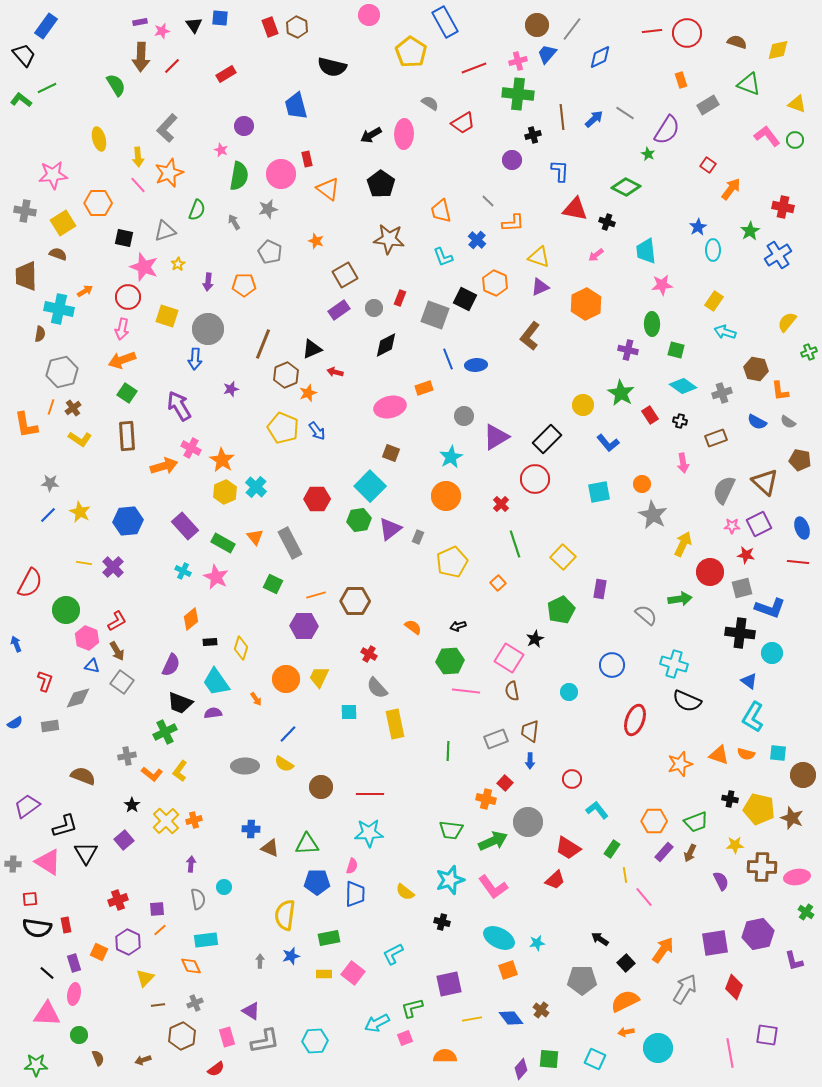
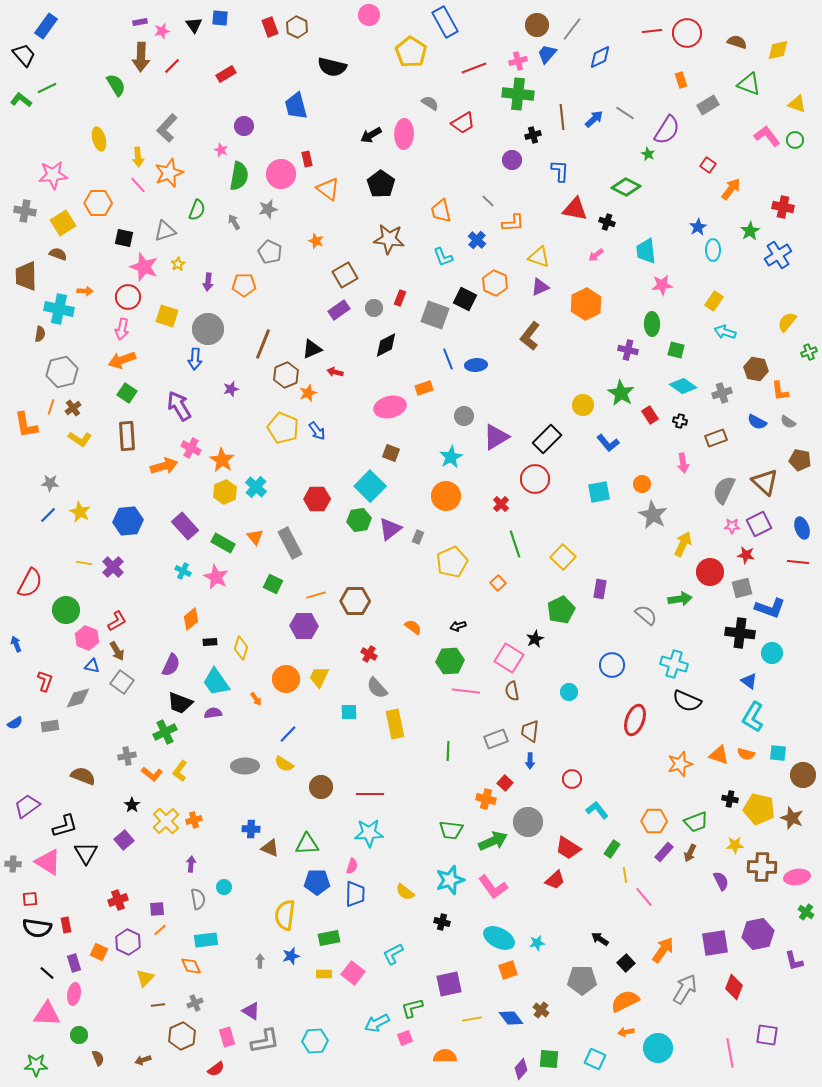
orange arrow at (85, 291): rotated 35 degrees clockwise
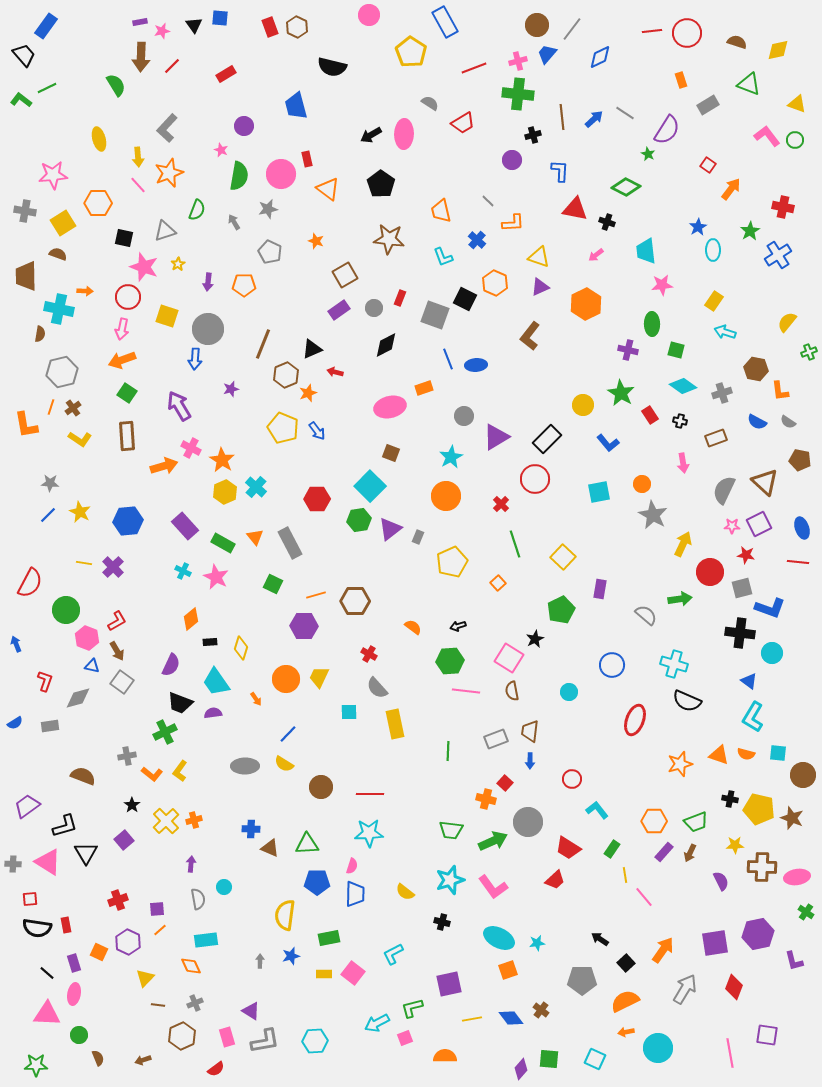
brown line at (158, 1005): rotated 16 degrees clockwise
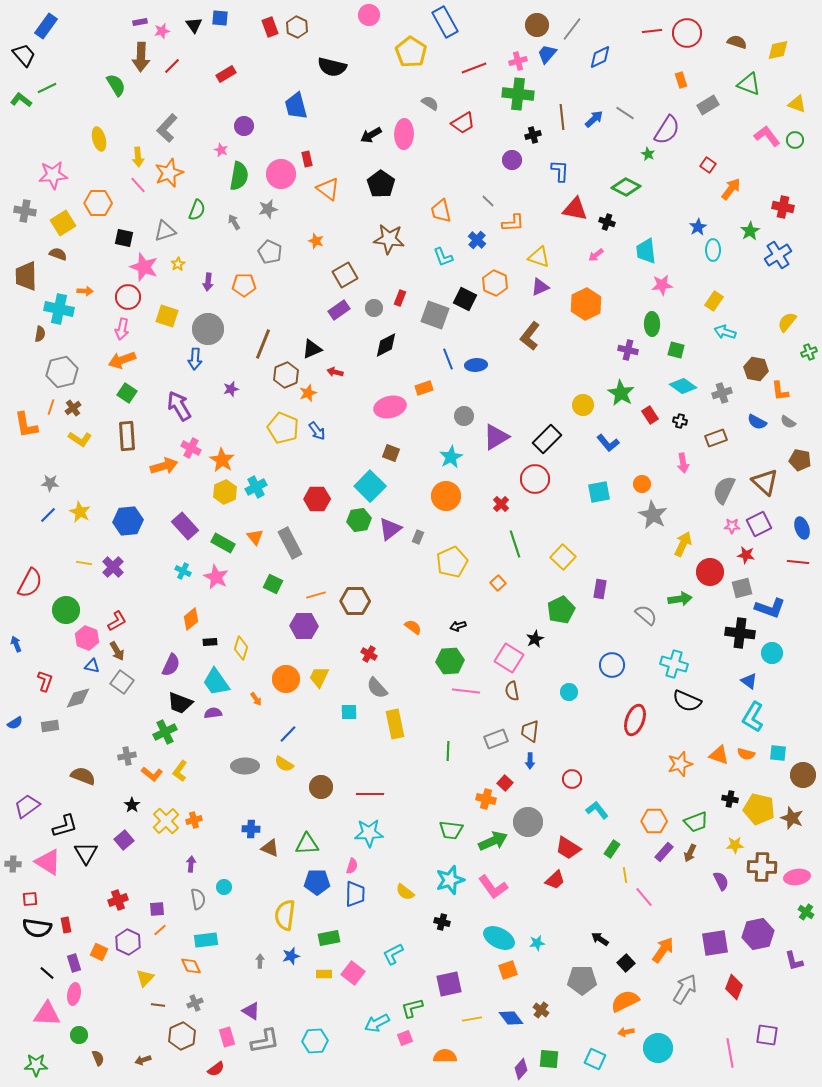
cyan cross at (256, 487): rotated 20 degrees clockwise
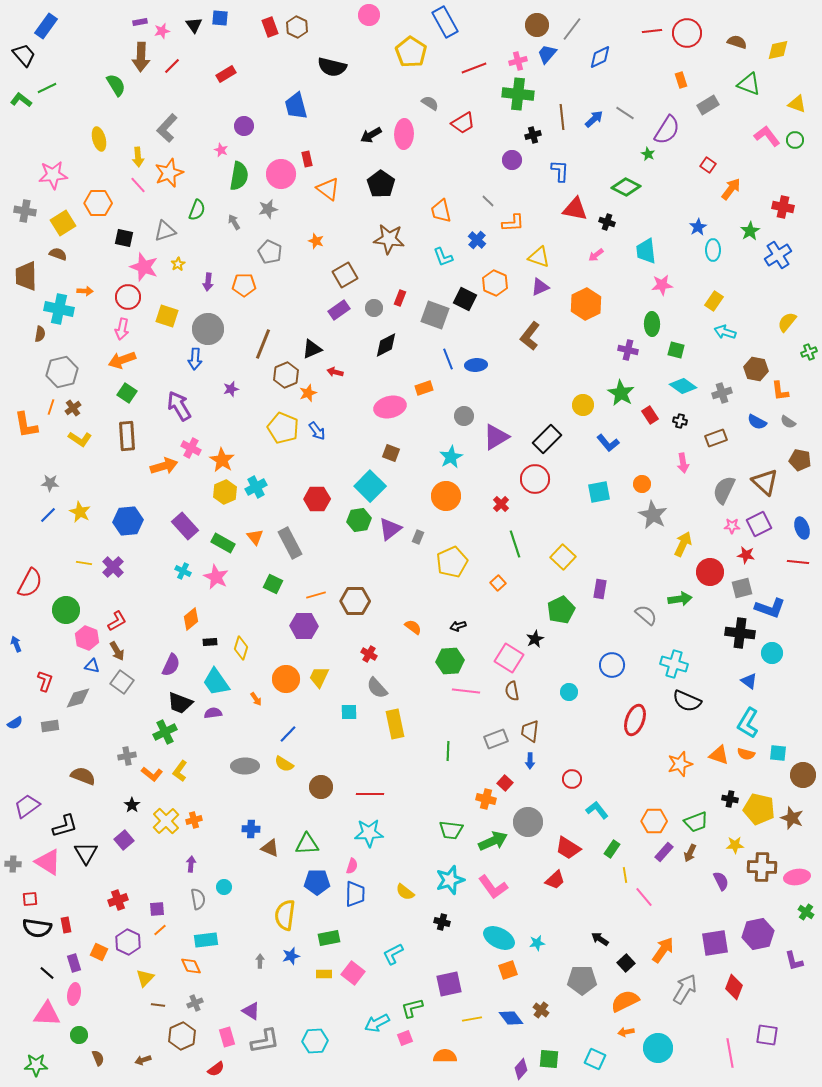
cyan L-shape at (753, 717): moved 5 px left, 6 px down
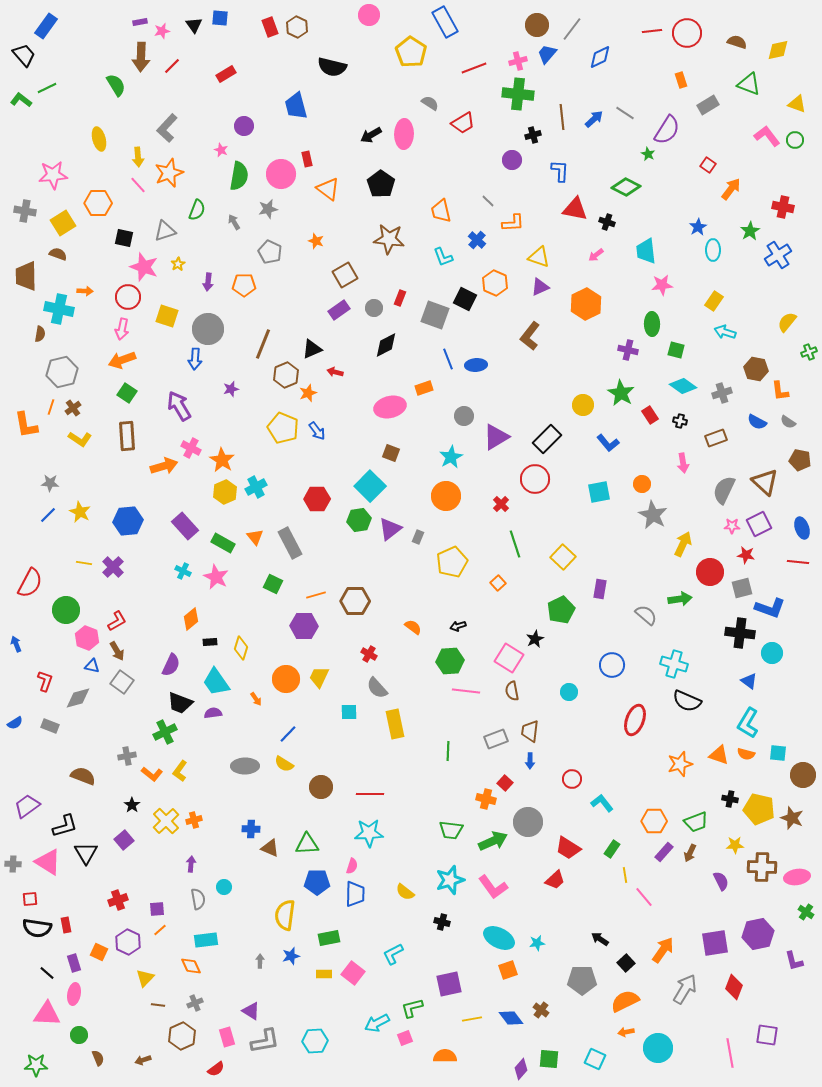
gray rectangle at (50, 726): rotated 30 degrees clockwise
cyan L-shape at (597, 810): moved 5 px right, 7 px up
